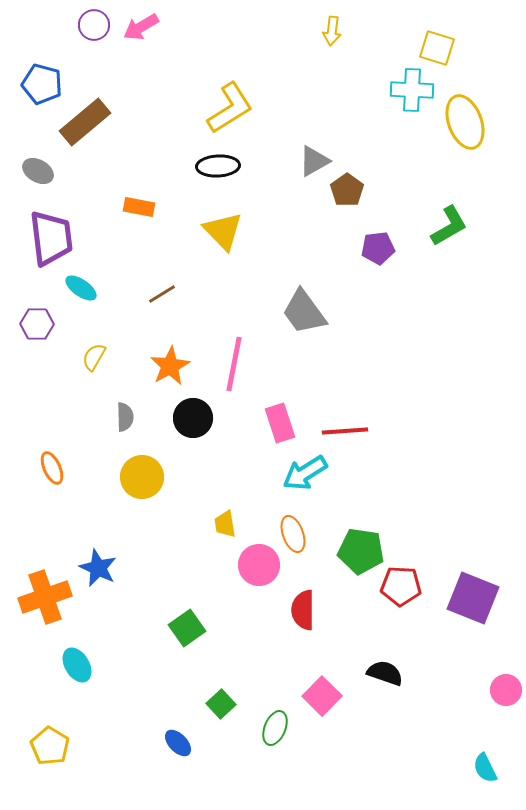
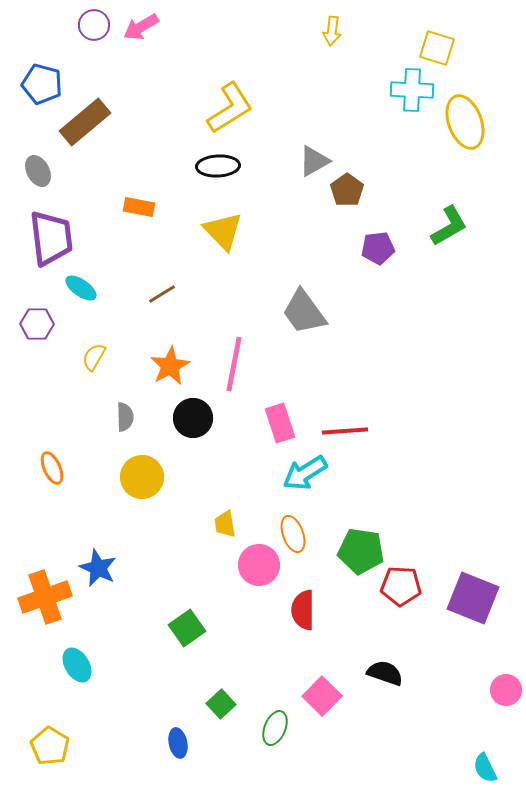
gray ellipse at (38, 171): rotated 32 degrees clockwise
blue ellipse at (178, 743): rotated 32 degrees clockwise
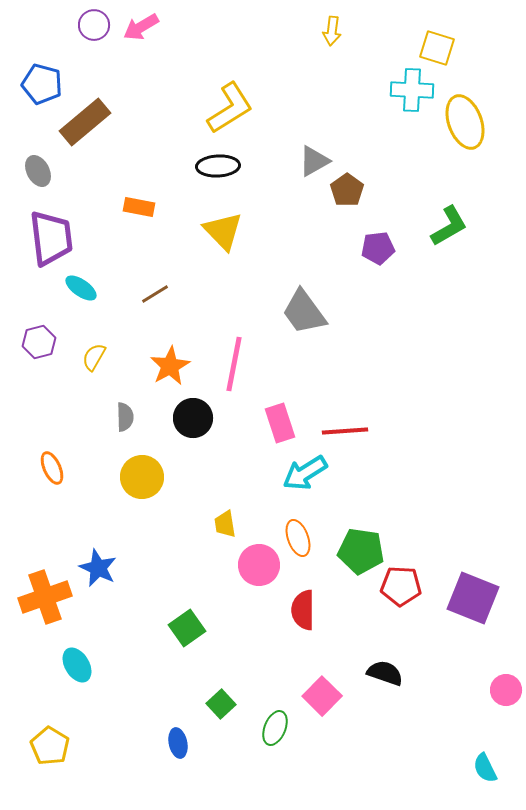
brown line at (162, 294): moved 7 px left
purple hexagon at (37, 324): moved 2 px right, 18 px down; rotated 16 degrees counterclockwise
orange ellipse at (293, 534): moved 5 px right, 4 px down
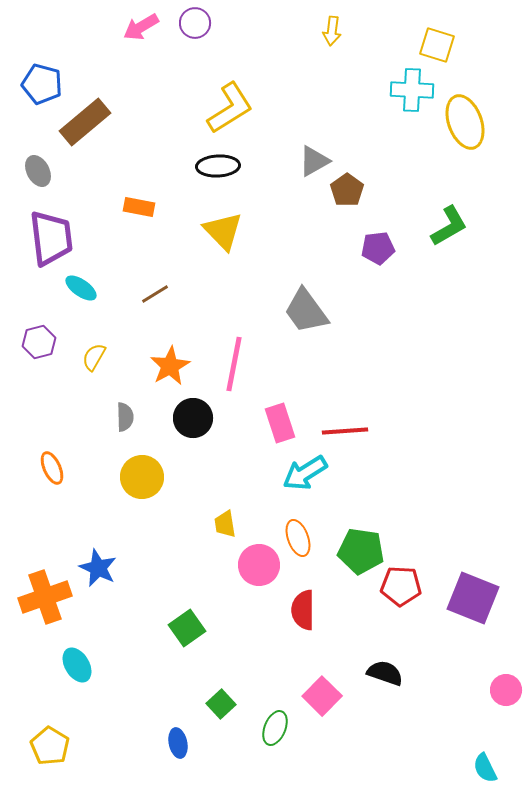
purple circle at (94, 25): moved 101 px right, 2 px up
yellow square at (437, 48): moved 3 px up
gray trapezoid at (304, 312): moved 2 px right, 1 px up
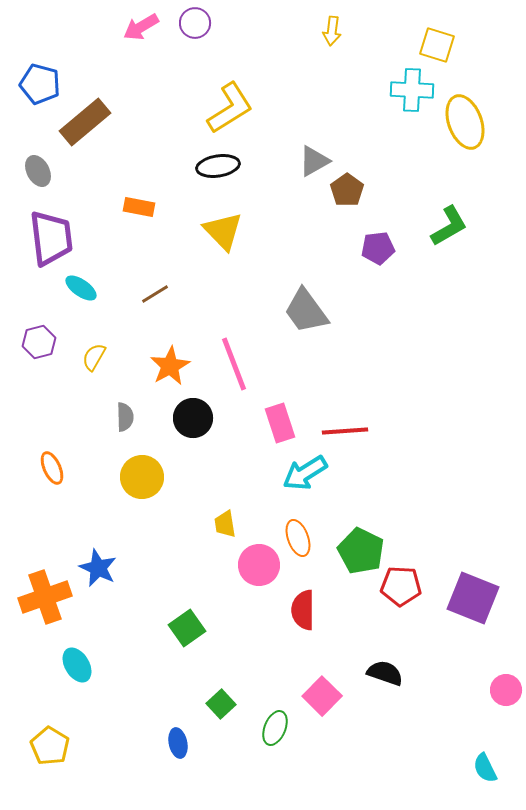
blue pentagon at (42, 84): moved 2 px left
black ellipse at (218, 166): rotated 6 degrees counterclockwise
pink line at (234, 364): rotated 32 degrees counterclockwise
green pentagon at (361, 551): rotated 18 degrees clockwise
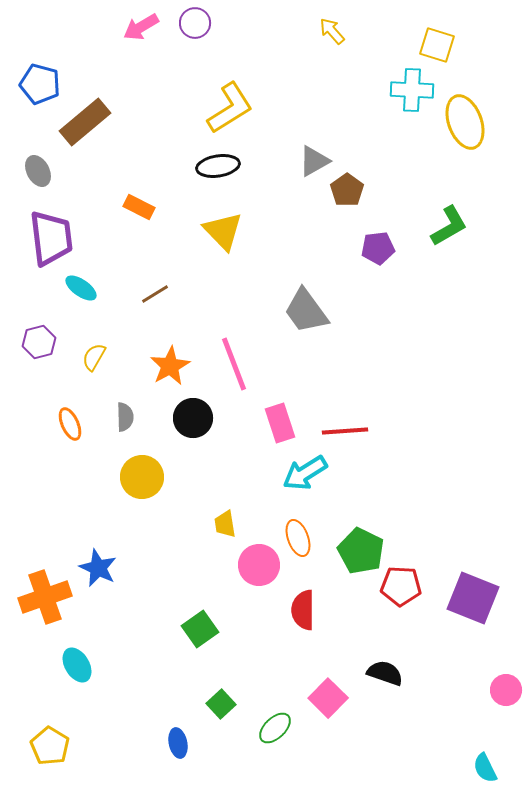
yellow arrow at (332, 31): rotated 132 degrees clockwise
orange rectangle at (139, 207): rotated 16 degrees clockwise
orange ellipse at (52, 468): moved 18 px right, 44 px up
green square at (187, 628): moved 13 px right, 1 px down
pink square at (322, 696): moved 6 px right, 2 px down
green ellipse at (275, 728): rotated 24 degrees clockwise
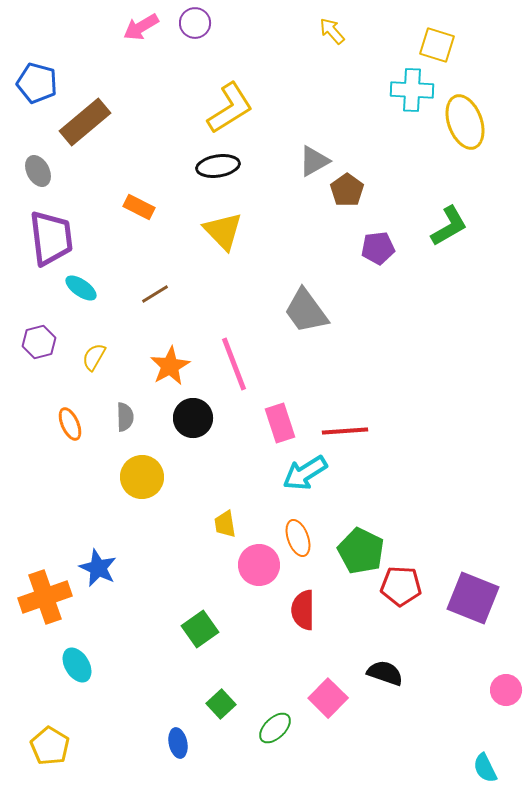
blue pentagon at (40, 84): moved 3 px left, 1 px up
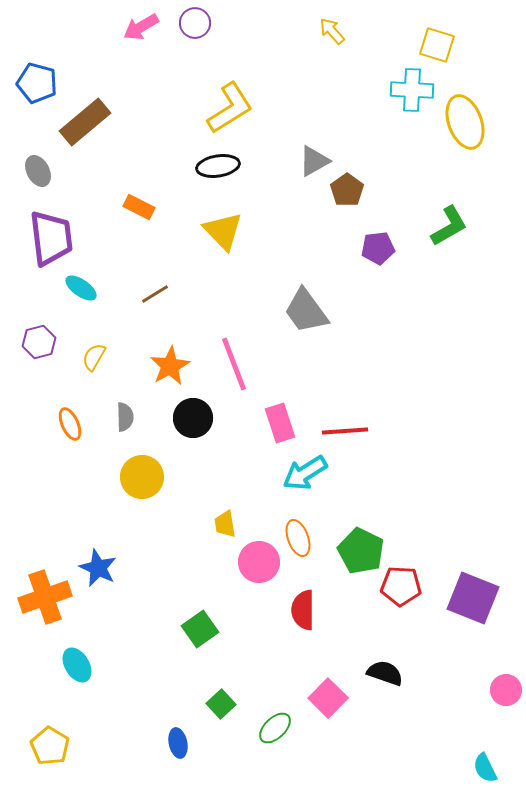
pink circle at (259, 565): moved 3 px up
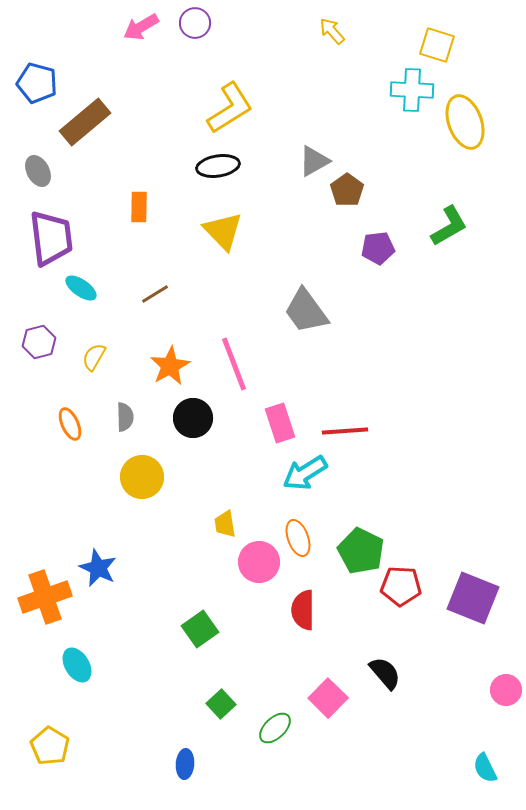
orange rectangle at (139, 207): rotated 64 degrees clockwise
black semicircle at (385, 673): rotated 30 degrees clockwise
blue ellipse at (178, 743): moved 7 px right, 21 px down; rotated 16 degrees clockwise
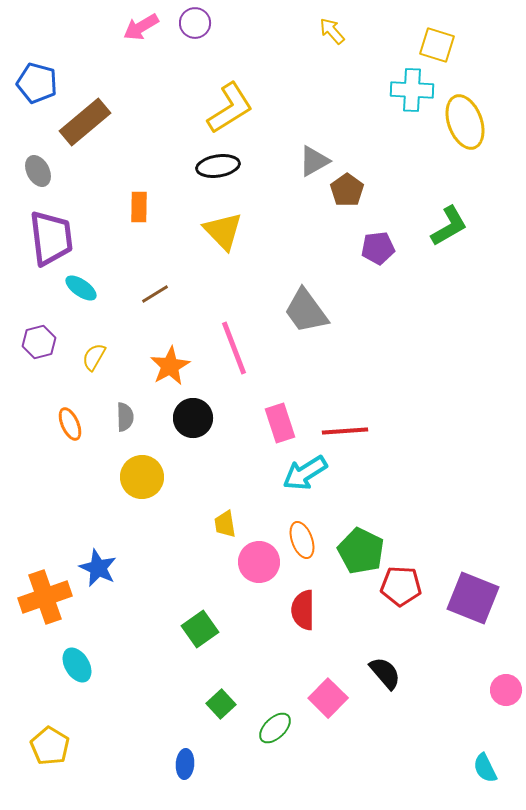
pink line at (234, 364): moved 16 px up
orange ellipse at (298, 538): moved 4 px right, 2 px down
